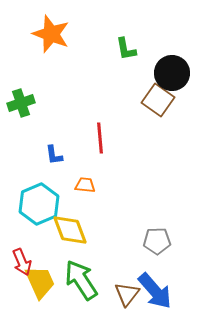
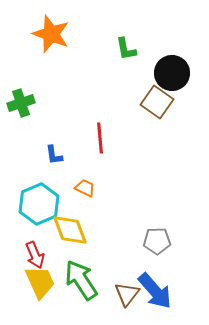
brown square: moved 1 px left, 2 px down
orange trapezoid: moved 3 px down; rotated 20 degrees clockwise
red arrow: moved 13 px right, 7 px up
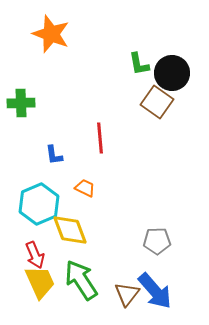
green L-shape: moved 13 px right, 15 px down
green cross: rotated 16 degrees clockwise
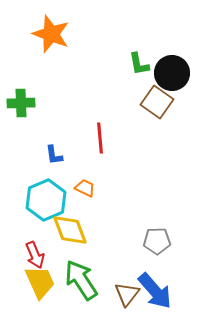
cyan hexagon: moved 7 px right, 4 px up
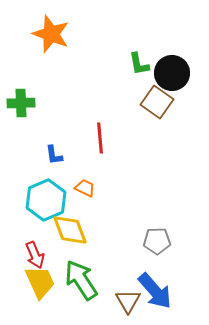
brown triangle: moved 1 px right, 7 px down; rotated 8 degrees counterclockwise
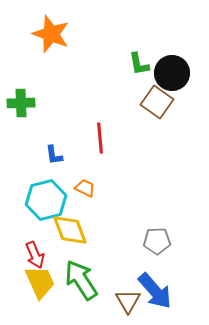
cyan hexagon: rotated 9 degrees clockwise
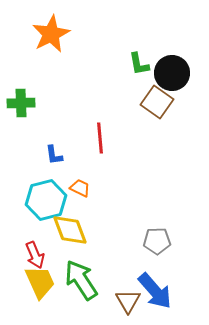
orange star: rotated 24 degrees clockwise
orange trapezoid: moved 5 px left
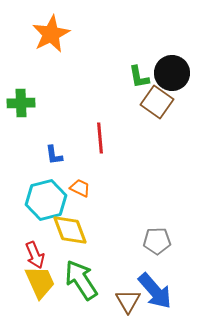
green L-shape: moved 13 px down
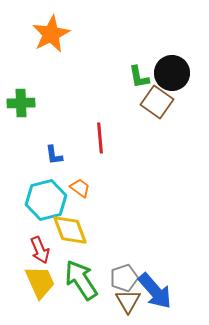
orange trapezoid: rotated 10 degrees clockwise
gray pentagon: moved 33 px left, 37 px down; rotated 16 degrees counterclockwise
red arrow: moved 5 px right, 5 px up
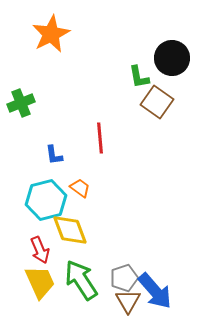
black circle: moved 15 px up
green cross: rotated 20 degrees counterclockwise
